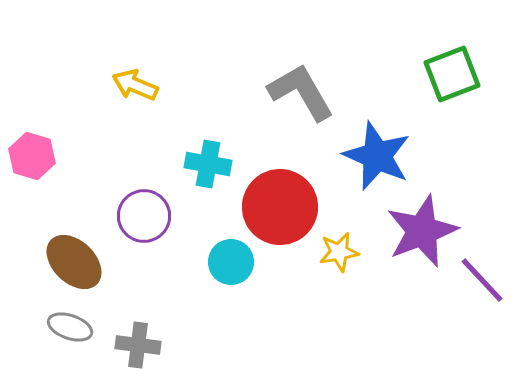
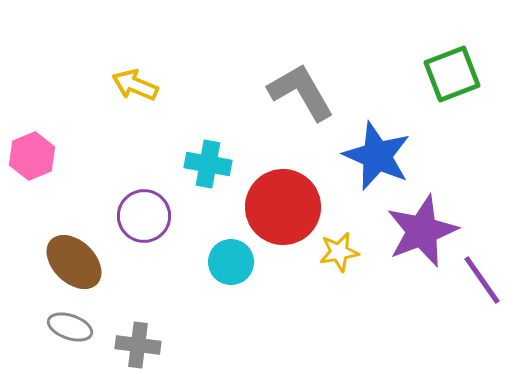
pink hexagon: rotated 21 degrees clockwise
red circle: moved 3 px right
purple line: rotated 8 degrees clockwise
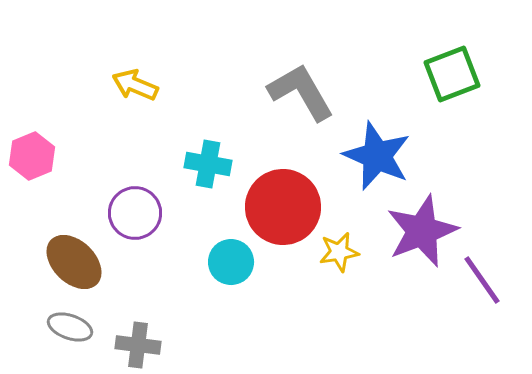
purple circle: moved 9 px left, 3 px up
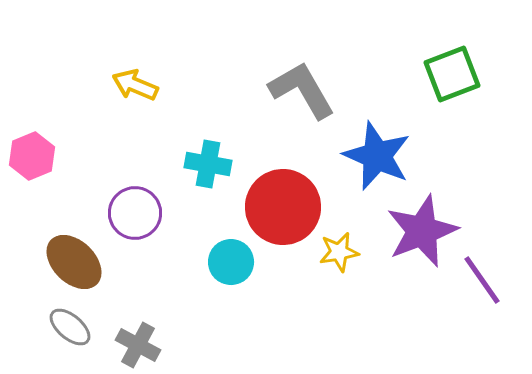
gray L-shape: moved 1 px right, 2 px up
gray ellipse: rotated 21 degrees clockwise
gray cross: rotated 21 degrees clockwise
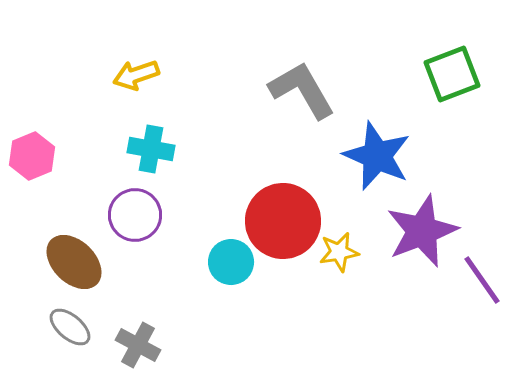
yellow arrow: moved 1 px right, 10 px up; rotated 42 degrees counterclockwise
cyan cross: moved 57 px left, 15 px up
red circle: moved 14 px down
purple circle: moved 2 px down
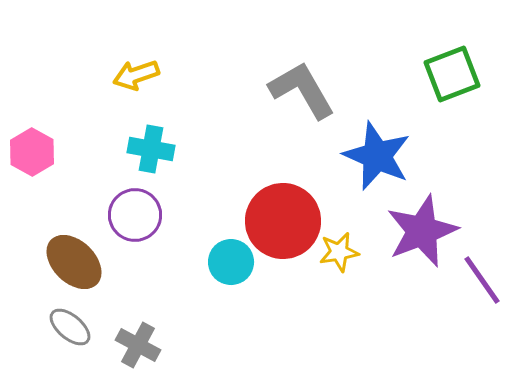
pink hexagon: moved 4 px up; rotated 9 degrees counterclockwise
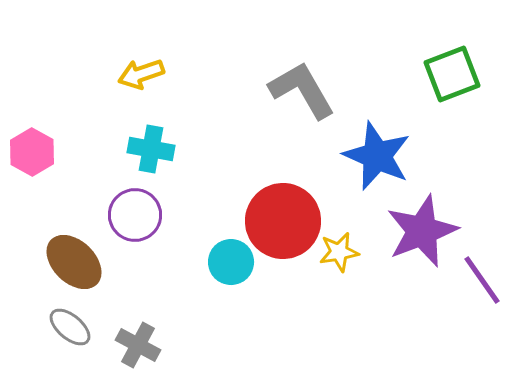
yellow arrow: moved 5 px right, 1 px up
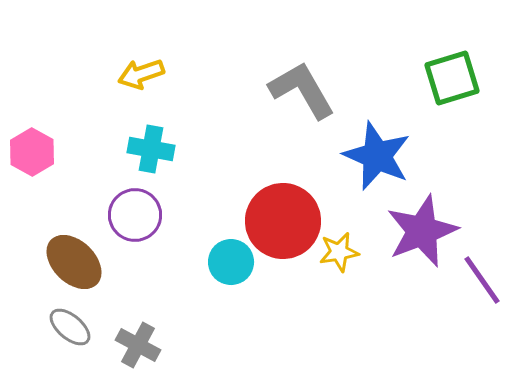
green square: moved 4 px down; rotated 4 degrees clockwise
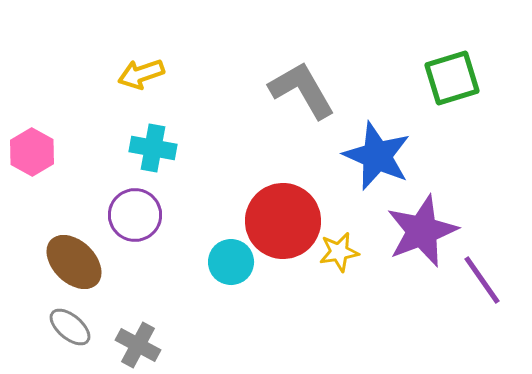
cyan cross: moved 2 px right, 1 px up
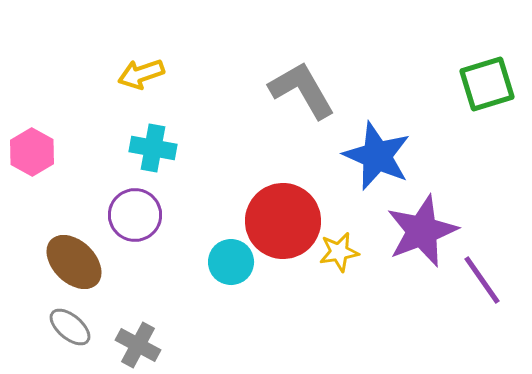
green square: moved 35 px right, 6 px down
